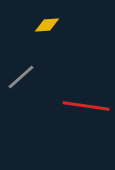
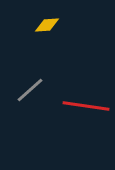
gray line: moved 9 px right, 13 px down
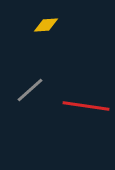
yellow diamond: moved 1 px left
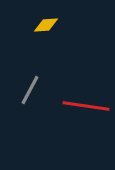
gray line: rotated 20 degrees counterclockwise
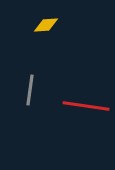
gray line: rotated 20 degrees counterclockwise
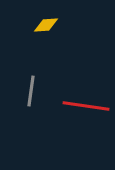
gray line: moved 1 px right, 1 px down
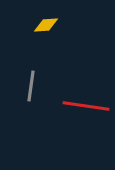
gray line: moved 5 px up
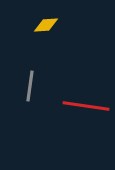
gray line: moved 1 px left
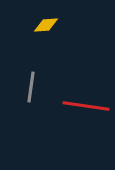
gray line: moved 1 px right, 1 px down
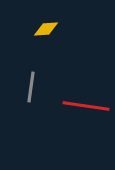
yellow diamond: moved 4 px down
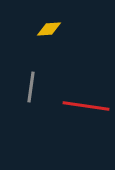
yellow diamond: moved 3 px right
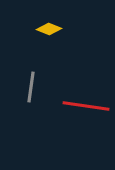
yellow diamond: rotated 25 degrees clockwise
